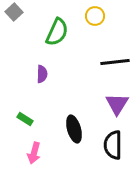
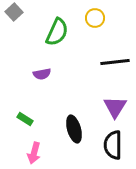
yellow circle: moved 2 px down
purple semicircle: rotated 78 degrees clockwise
purple triangle: moved 2 px left, 3 px down
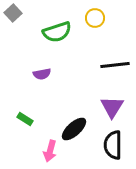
gray square: moved 1 px left, 1 px down
green semicircle: rotated 48 degrees clockwise
black line: moved 3 px down
purple triangle: moved 3 px left
black ellipse: rotated 64 degrees clockwise
pink arrow: moved 16 px right, 2 px up
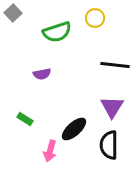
black line: rotated 12 degrees clockwise
black semicircle: moved 4 px left
